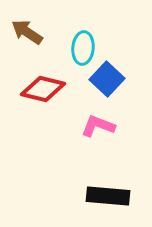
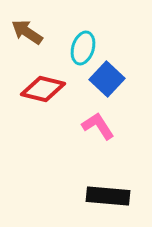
cyan ellipse: rotated 12 degrees clockwise
pink L-shape: rotated 36 degrees clockwise
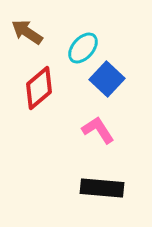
cyan ellipse: rotated 24 degrees clockwise
red diamond: moved 4 px left, 1 px up; rotated 54 degrees counterclockwise
pink L-shape: moved 4 px down
black rectangle: moved 6 px left, 8 px up
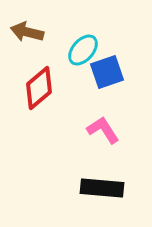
brown arrow: rotated 20 degrees counterclockwise
cyan ellipse: moved 2 px down
blue square: moved 7 px up; rotated 28 degrees clockwise
pink L-shape: moved 5 px right
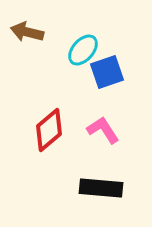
red diamond: moved 10 px right, 42 px down
black rectangle: moved 1 px left
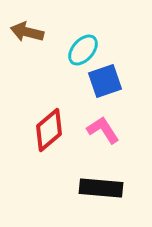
blue square: moved 2 px left, 9 px down
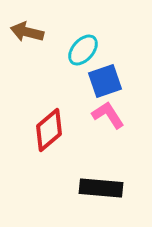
pink L-shape: moved 5 px right, 15 px up
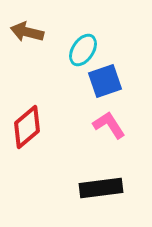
cyan ellipse: rotated 8 degrees counterclockwise
pink L-shape: moved 1 px right, 10 px down
red diamond: moved 22 px left, 3 px up
black rectangle: rotated 12 degrees counterclockwise
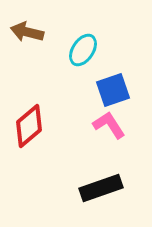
blue square: moved 8 px right, 9 px down
red diamond: moved 2 px right, 1 px up
black rectangle: rotated 12 degrees counterclockwise
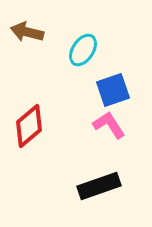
black rectangle: moved 2 px left, 2 px up
